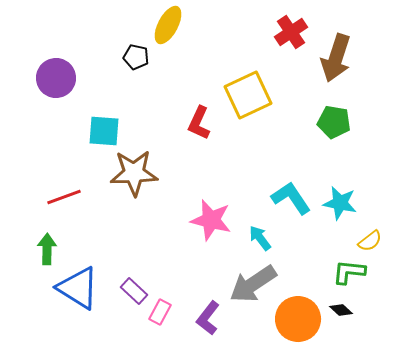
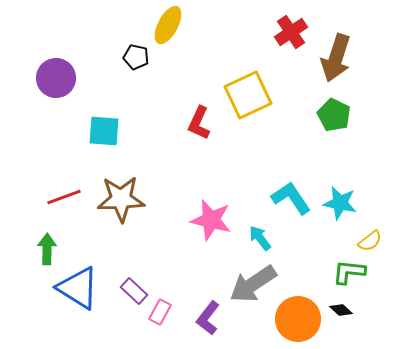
green pentagon: moved 7 px up; rotated 16 degrees clockwise
brown star: moved 13 px left, 26 px down
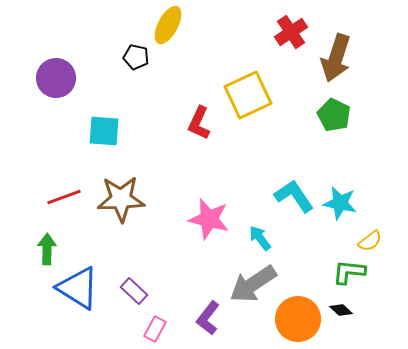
cyan L-shape: moved 3 px right, 2 px up
pink star: moved 2 px left, 1 px up
pink rectangle: moved 5 px left, 17 px down
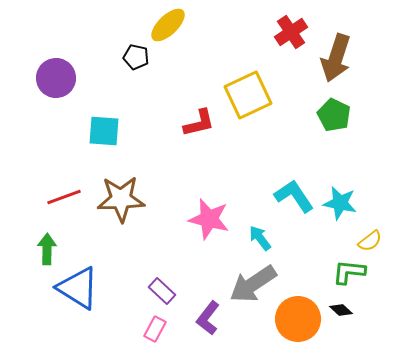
yellow ellipse: rotated 18 degrees clockwise
red L-shape: rotated 128 degrees counterclockwise
purple rectangle: moved 28 px right
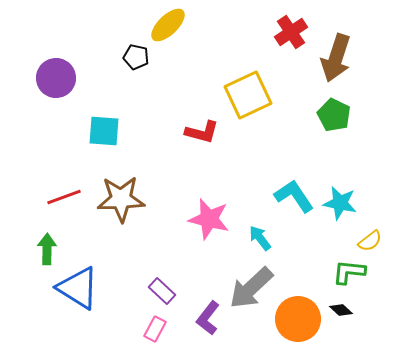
red L-shape: moved 3 px right, 9 px down; rotated 28 degrees clockwise
gray arrow: moved 2 px left, 4 px down; rotated 9 degrees counterclockwise
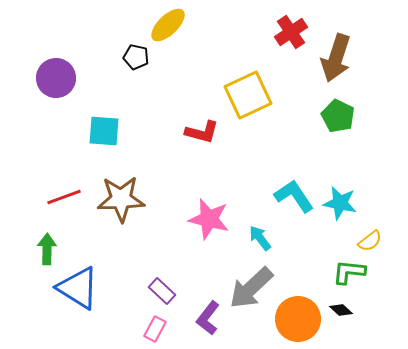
green pentagon: moved 4 px right, 1 px down
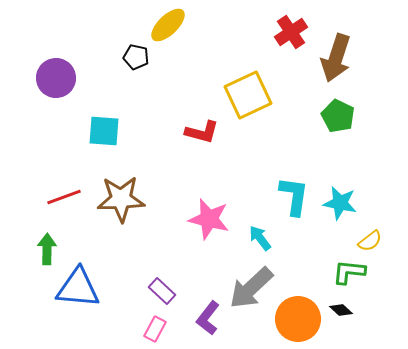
cyan L-shape: rotated 42 degrees clockwise
blue triangle: rotated 27 degrees counterclockwise
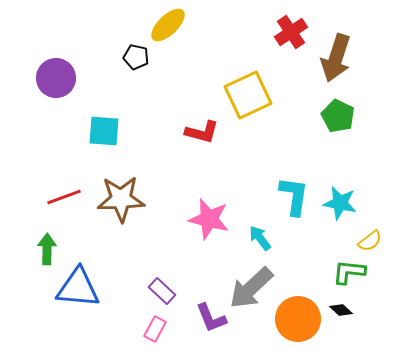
purple L-shape: moved 3 px right; rotated 60 degrees counterclockwise
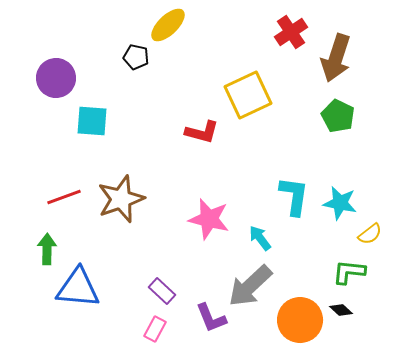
cyan square: moved 12 px left, 10 px up
brown star: rotated 18 degrees counterclockwise
yellow semicircle: moved 7 px up
gray arrow: moved 1 px left, 2 px up
orange circle: moved 2 px right, 1 px down
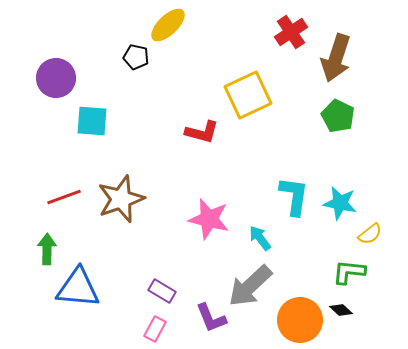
purple rectangle: rotated 12 degrees counterclockwise
